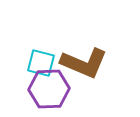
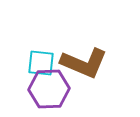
cyan square: rotated 8 degrees counterclockwise
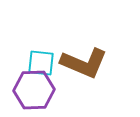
purple hexagon: moved 15 px left, 1 px down
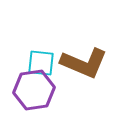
purple hexagon: rotated 6 degrees counterclockwise
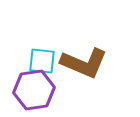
cyan square: moved 1 px right, 2 px up
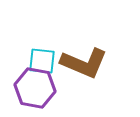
purple hexagon: moved 1 px right, 2 px up; rotated 18 degrees clockwise
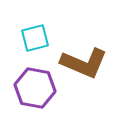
cyan square: moved 7 px left, 23 px up; rotated 20 degrees counterclockwise
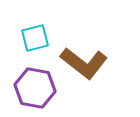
brown L-shape: rotated 15 degrees clockwise
